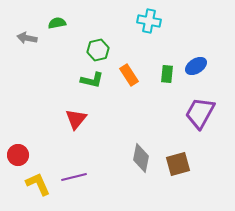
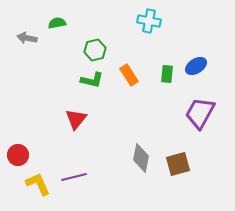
green hexagon: moved 3 px left
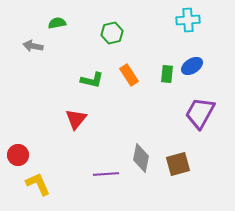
cyan cross: moved 39 px right, 1 px up; rotated 15 degrees counterclockwise
gray arrow: moved 6 px right, 8 px down
green hexagon: moved 17 px right, 17 px up
blue ellipse: moved 4 px left
purple line: moved 32 px right, 3 px up; rotated 10 degrees clockwise
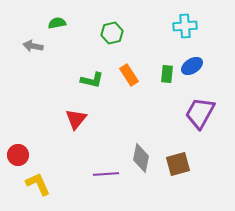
cyan cross: moved 3 px left, 6 px down
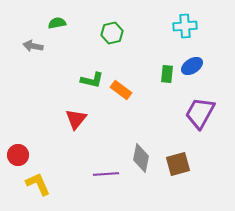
orange rectangle: moved 8 px left, 15 px down; rotated 20 degrees counterclockwise
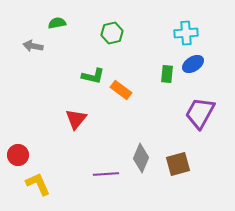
cyan cross: moved 1 px right, 7 px down
blue ellipse: moved 1 px right, 2 px up
green L-shape: moved 1 px right, 4 px up
gray diamond: rotated 12 degrees clockwise
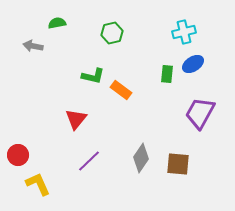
cyan cross: moved 2 px left, 1 px up; rotated 10 degrees counterclockwise
gray diamond: rotated 12 degrees clockwise
brown square: rotated 20 degrees clockwise
purple line: moved 17 px left, 13 px up; rotated 40 degrees counterclockwise
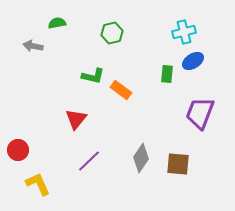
blue ellipse: moved 3 px up
purple trapezoid: rotated 8 degrees counterclockwise
red circle: moved 5 px up
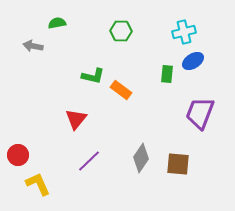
green hexagon: moved 9 px right, 2 px up; rotated 15 degrees clockwise
red circle: moved 5 px down
